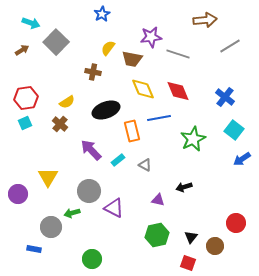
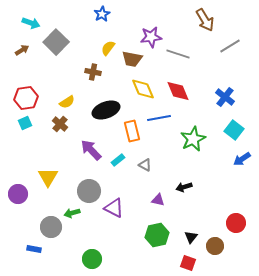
brown arrow at (205, 20): rotated 65 degrees clockwise
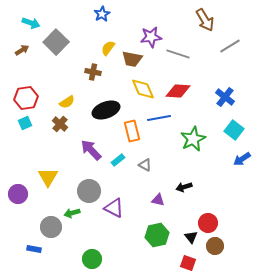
red diamond at (178, 91): rotated 65 degrees counterclockwise
red circle at (236, 223): moved 28 px left
black triangle at (191, 237): rotated 16 degrees counterclockwise
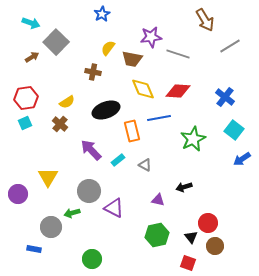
brown arrow at (22, 50): moved 10 px right, 7 px down
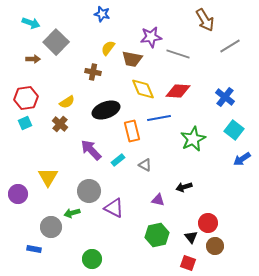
blue star at (102, 14): rotated 28 degrees counterclockwise
brown arrow at (32, 57): moved 1 px right, 2 px down; rotated 32 degrees clockwise
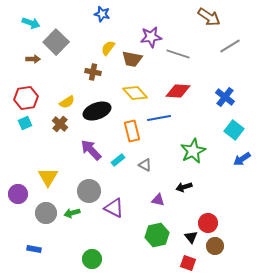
brown arrow at (205, 20): moved 4 px right, 3 px up; rotated 25 degrees counterclockwise
yellow diamond at (143, 89): moved 8 px left, 4 px down; rotated 20 degrees counterclockwise
black ellipse at (106, 110): moved 9 px left, 1 px down
green star at (193, 139): moved 12 px down
gray circle at (51, 227): moved 5 px left, 14 px up
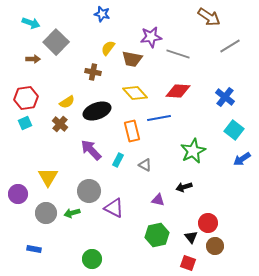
cyan rectangle at (118, 160): rotated 24 degrees counterclockwise
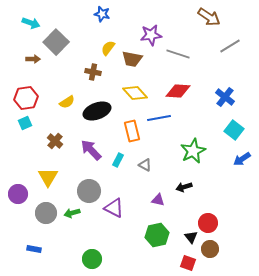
purple star at (151, 37): moved 2 px up
brown cross at (60, 124): moved 5 px left, 17 px down
brown circle at (215, 246): moved 5 px left, 3 px down
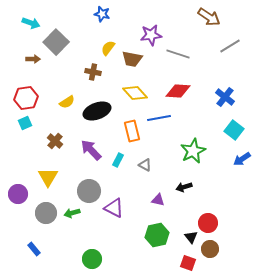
blue rectangle at (34, 249): rotated 40 degrees clockwise
